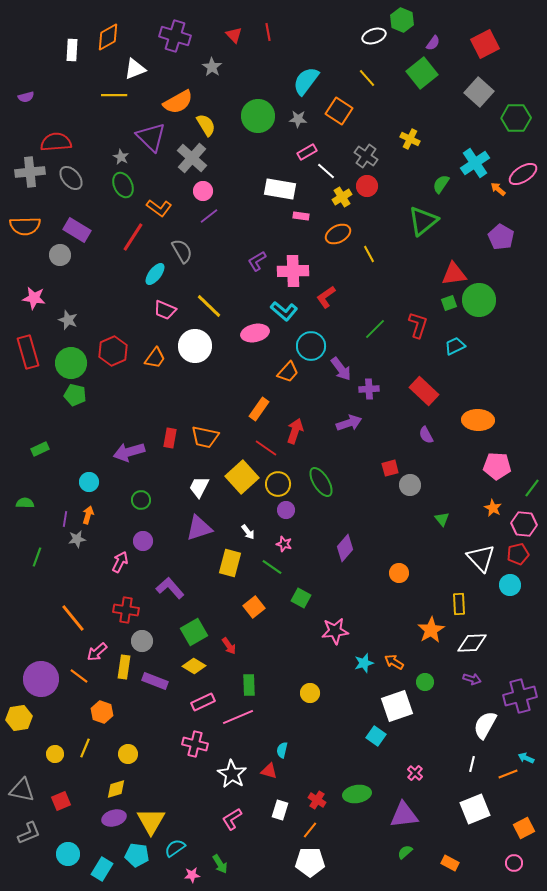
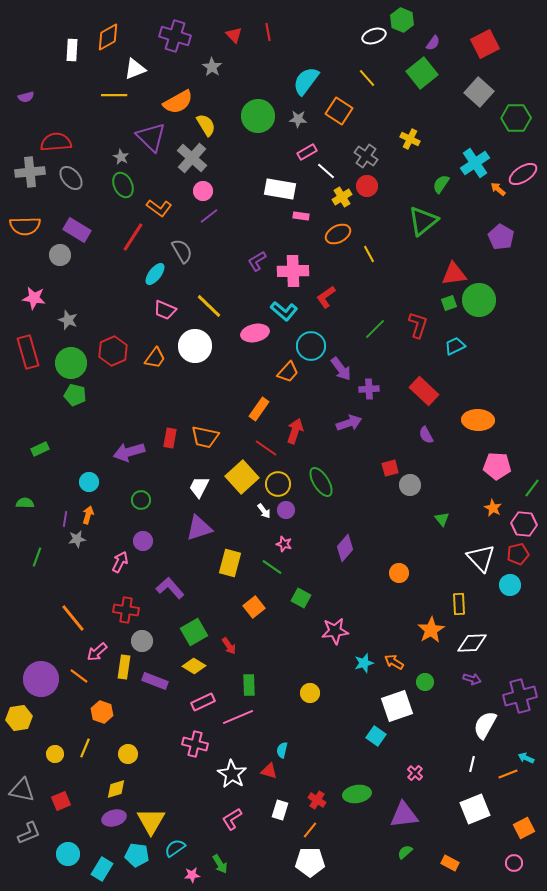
white arrow at (248, 532): moved 16 px right, 21 px up
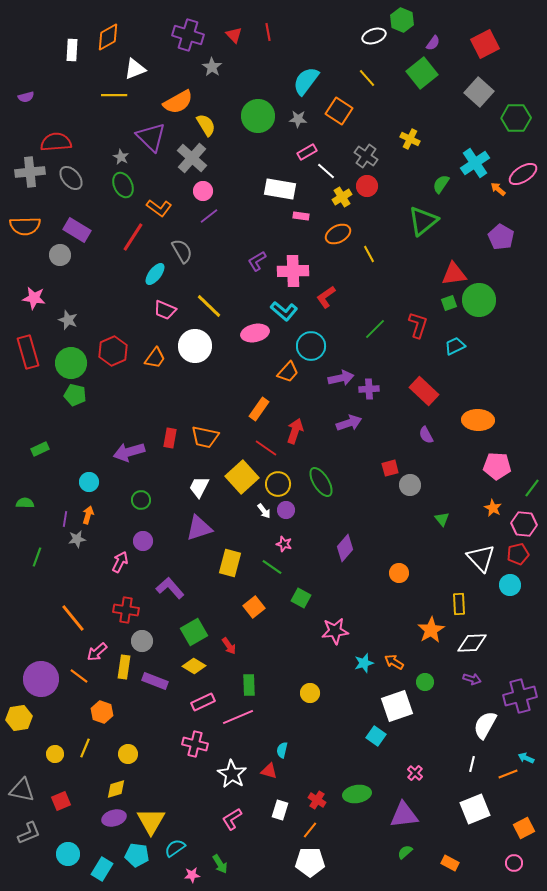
purple cross at (175, 36): moved 13 px right, 1 px up
purple arrow at (341, 369): moved 9 px down; rotated 65 degrees counterclockwise
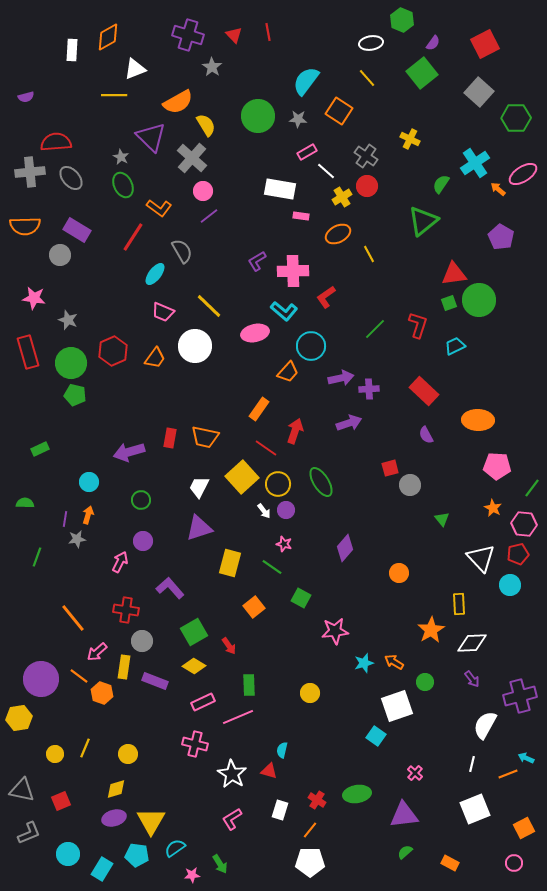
white ellipse at (374, 36): moved 3 px left, 7 px down; rotated 10 degrees clockwise
pink trapezoid at (165, 310): moved 2 px left, 2 px down
purple arrow at (472, 679): rotated 36 degrees clockwise
orange hexagon at (102, 712): moved 19 px up
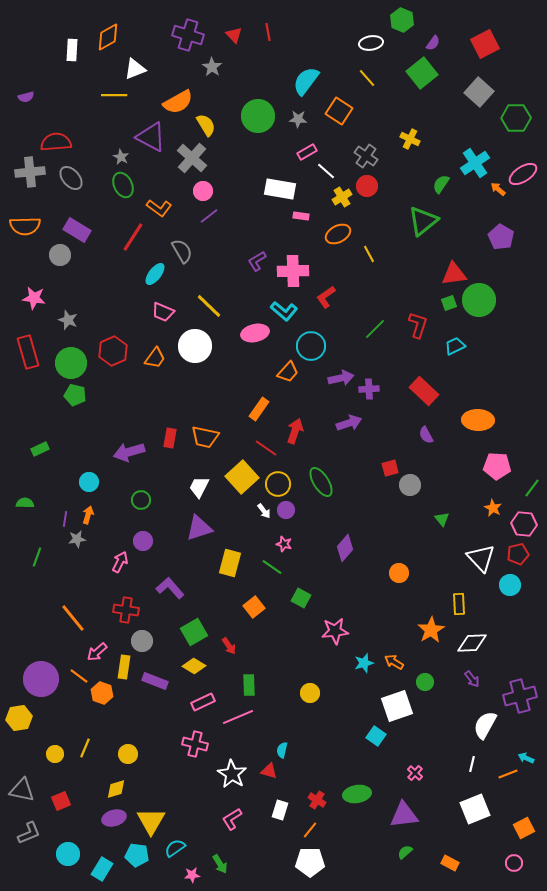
purple triangle at (151, 137): rotated 16 degrees counterclockwise
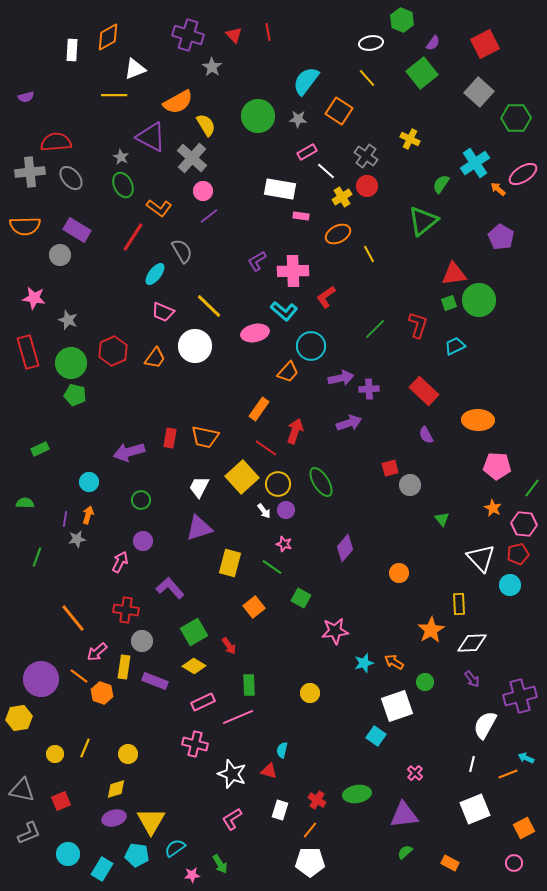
white star at (232, 774): rotated 12 degrees counterclockwise
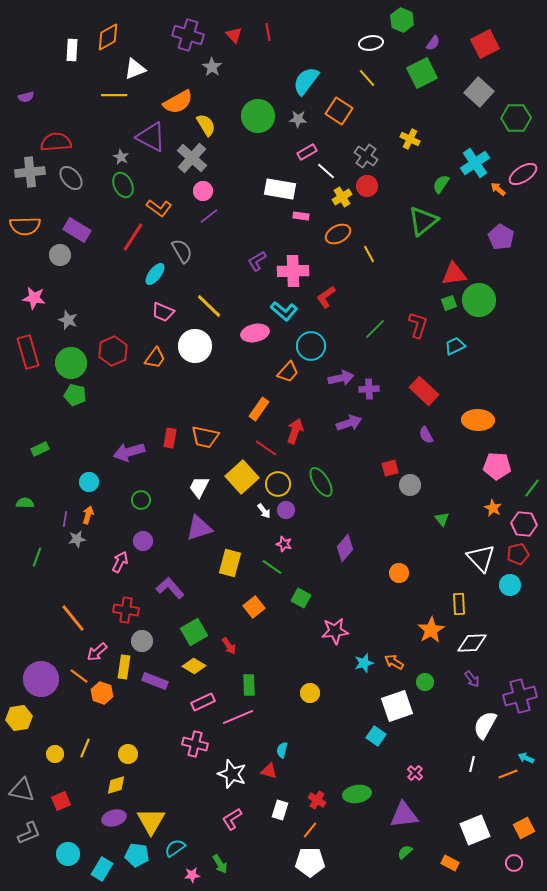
green square at (422, 73): rotated 12 degrees clockwise
yellow diamond at (116, 789): moved 4 px up
white square at (475, 809): moved 21 px down
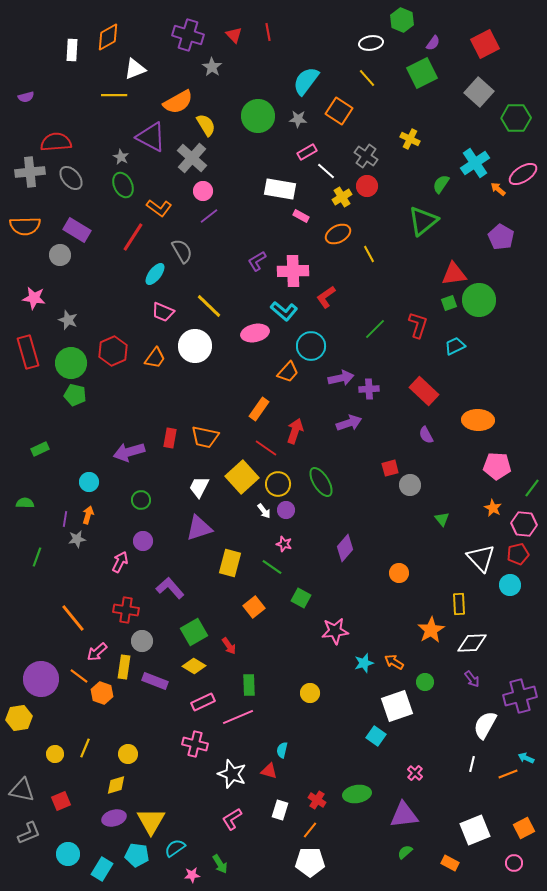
pink rectangle at (301, 216): rotated 21 degrees clockwise
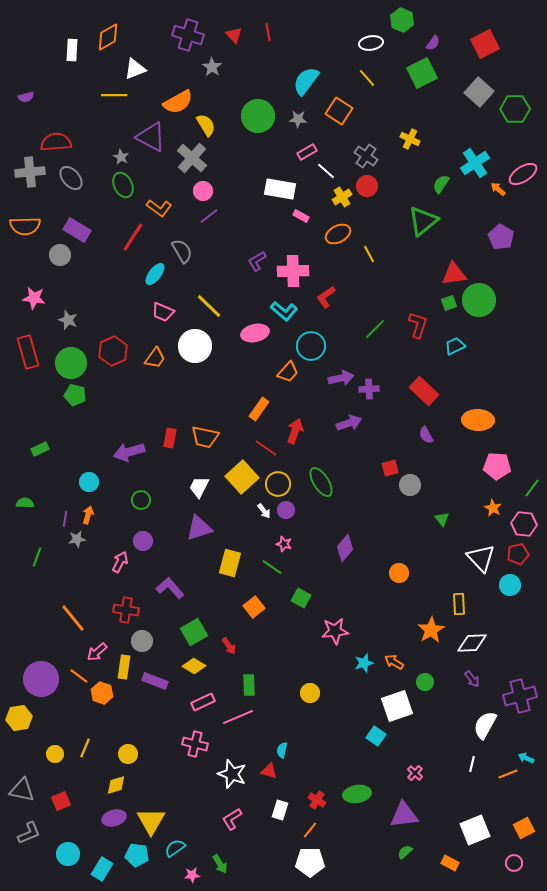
green hexagon at (516, 118): moved 1 px left, 9 px up
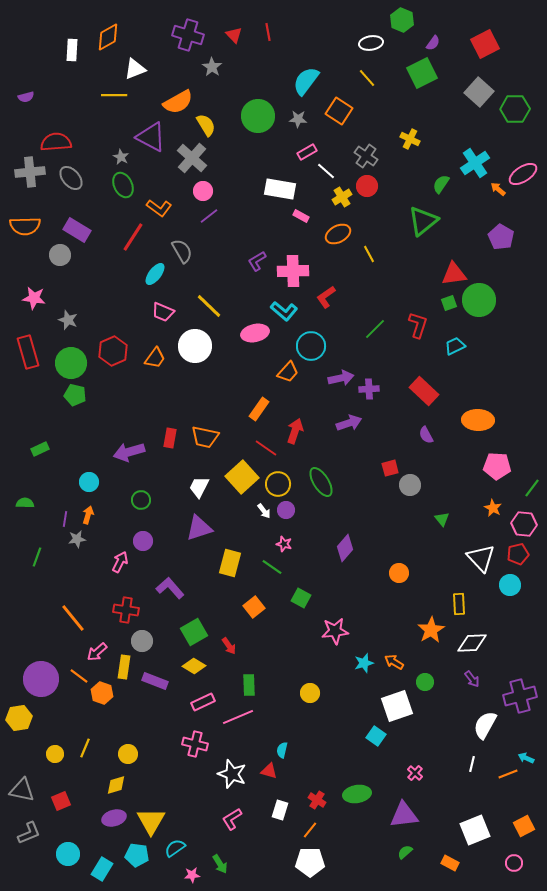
orange square at (524, 828): moved 2 px up
